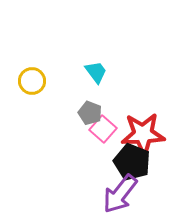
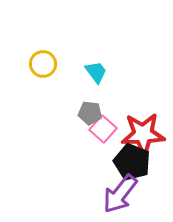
yellow circle: moved 11 px right, 17 px up
gray pentagon: rotated 15 degrees counterclockwise
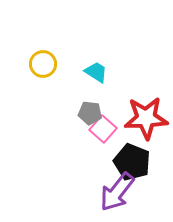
cyan trapezoid: rotated 20 degrees counterclockwise
red star: moved 3 px right, 16 px up
purple arrow: moved 3 px left, 2 px up
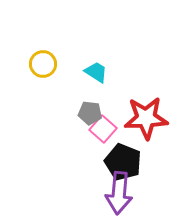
black pentagon: moved 9 px left
purple arrow: moved 2 px right, 1 px down; rotated 33 degrees counterclockwise
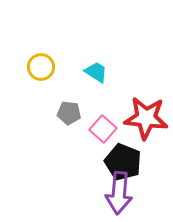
yellow circle: moved 2 px left, 3 px down
gray pentagon: moved 21 px left
red star: rotated 9 degrees clockwise
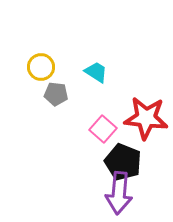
gray pentagon: moved 13 px left, 19 px up
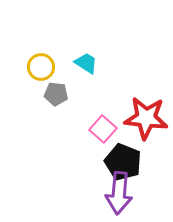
cyan trapezoid: moved 10 px left, 9 px up
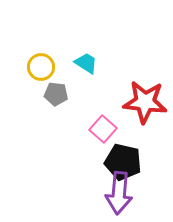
red star: moved 1 px left, 16 px up
black pentagon: rotated 9 degrees counterclockwise
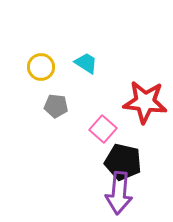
gray pentagon: moved 12 px down
